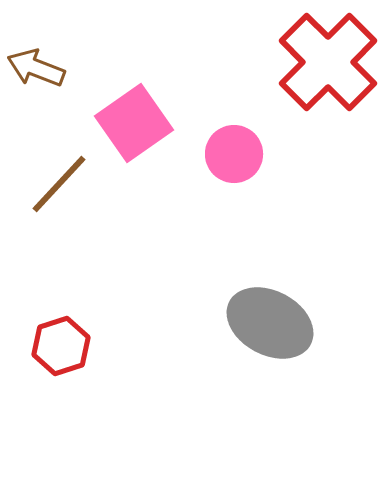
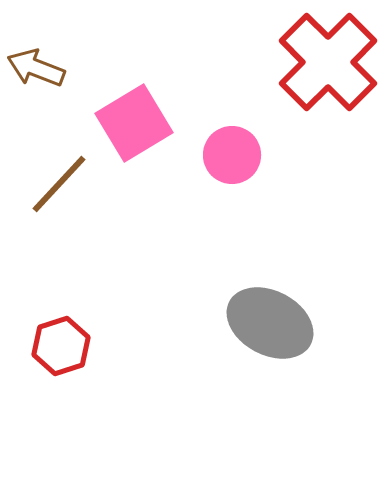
pink square: rotated 4 degrees clockwise
pink circle: moved 2 px left, 1 px down
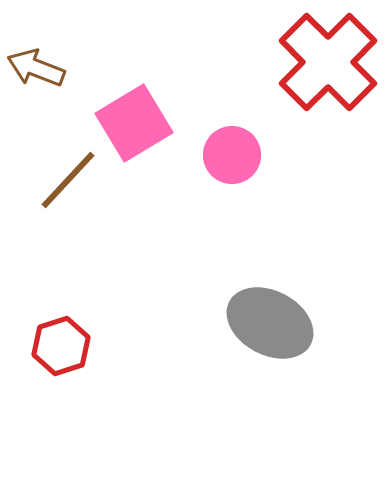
brown line: moved 9 px right, 4 px up
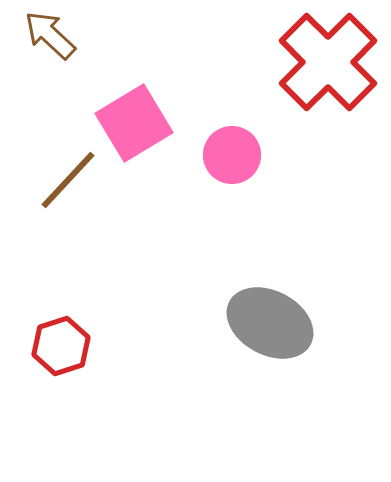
brown arrow: moved 14 px right, 33 px up; rotated 22 degrees clockwise
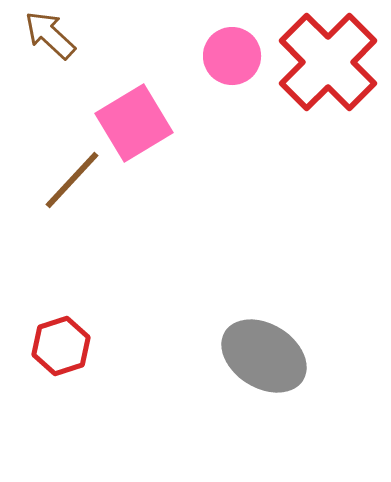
pink circle: moved 99 px up
brown line: moved 4 px right
gray ellipse: moved 6 px left, 33 px down; rotated 4 degrees clockwise
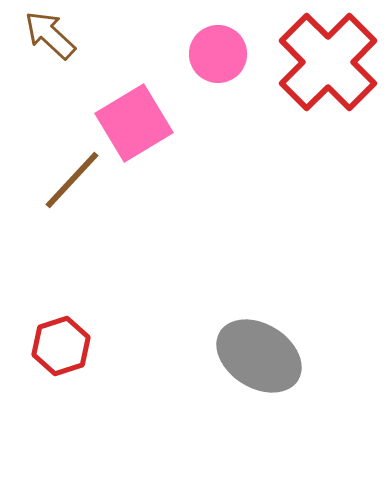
pink circle: moved 14 px left, 2 px up
gray ellipse: moved 5 px left
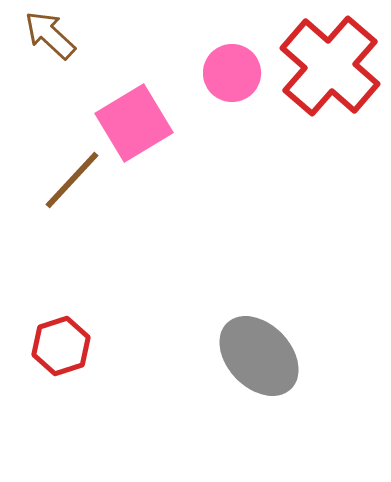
pink circle: moved 14 px right, 19 px down
red cross: moved 2 px right, 4 px down; rotated 4 degrees counterclockwise
gray ellipse: rotated 14 degrees clockwise
